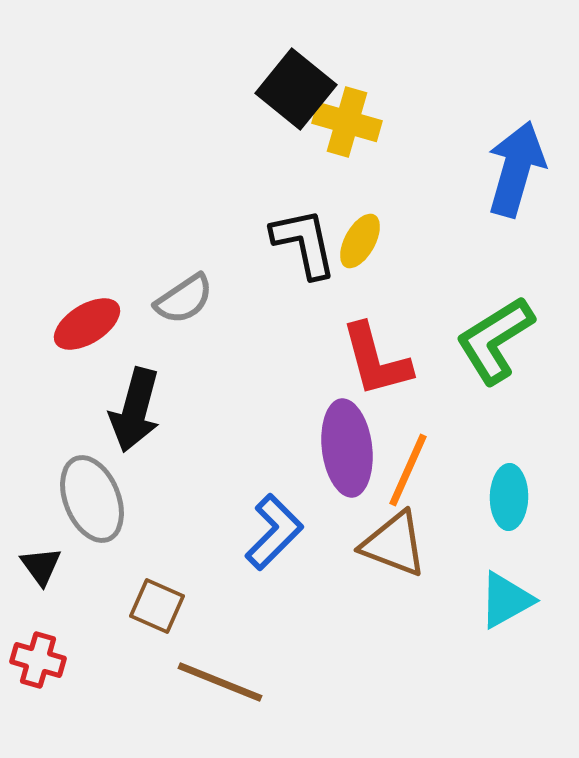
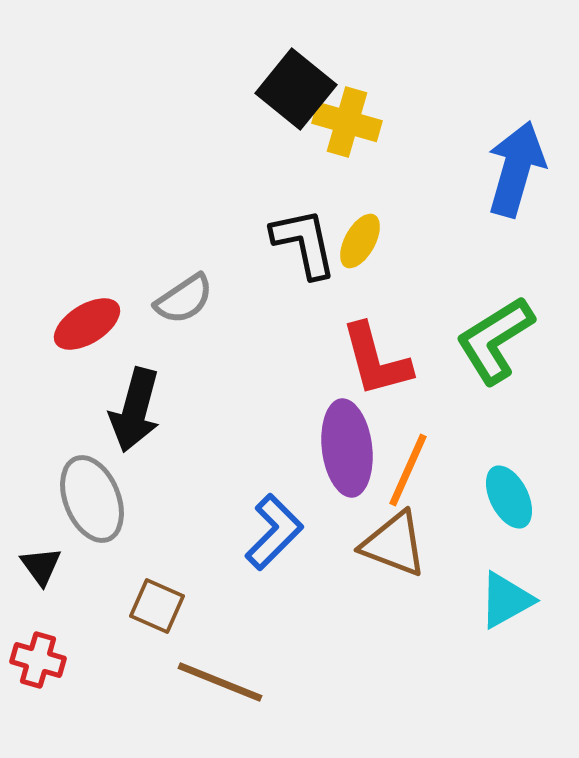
cyan ellipse: rotated 28 degrees counterclockwise
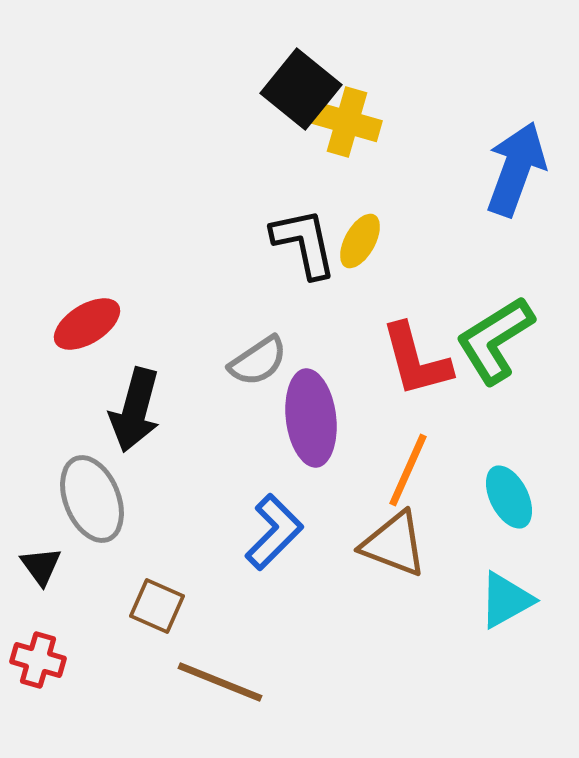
black square: moved 5 px right
blue arrow: rotated 4 degrees clockwise
gray semicircle: moved 74 px right, 62 px down
red L-shape: moved 40 px right
purple ellipse: moved 36 px left, 30 px up
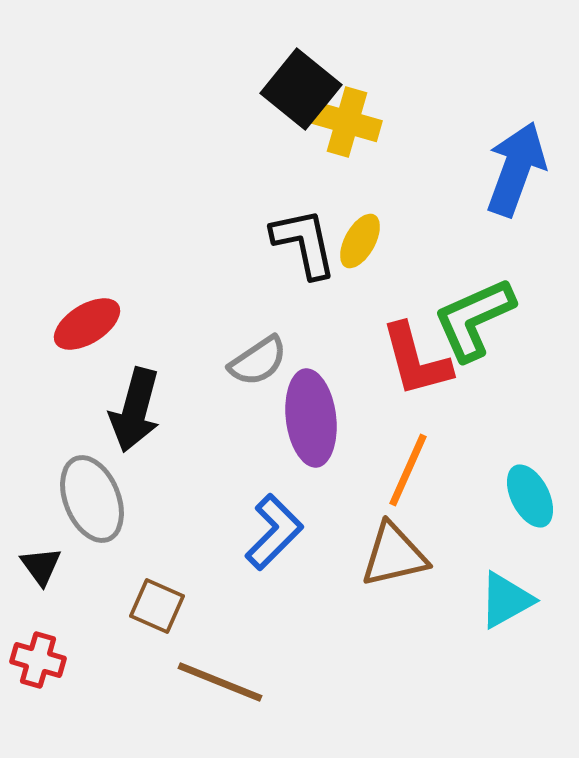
green L-shape: moved 21 px left, 21 px up; rotated 8 degrees clockwise
cyan ellipse: moved 21 px right, 1 px up
brown triangle: moved 11 px down; rotated 34 degrees counterclockwise
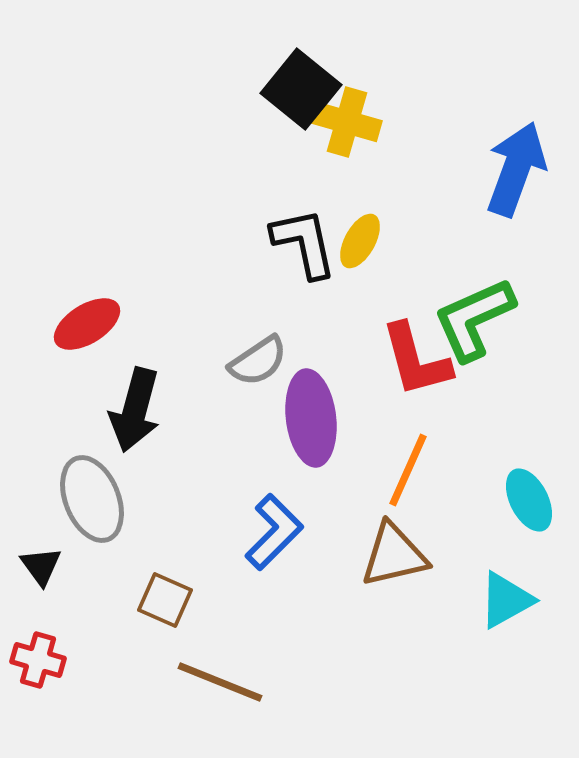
cyan ellipse: moved 1 px left, 4 px down
brown square: moved 8 px right, 6 px up
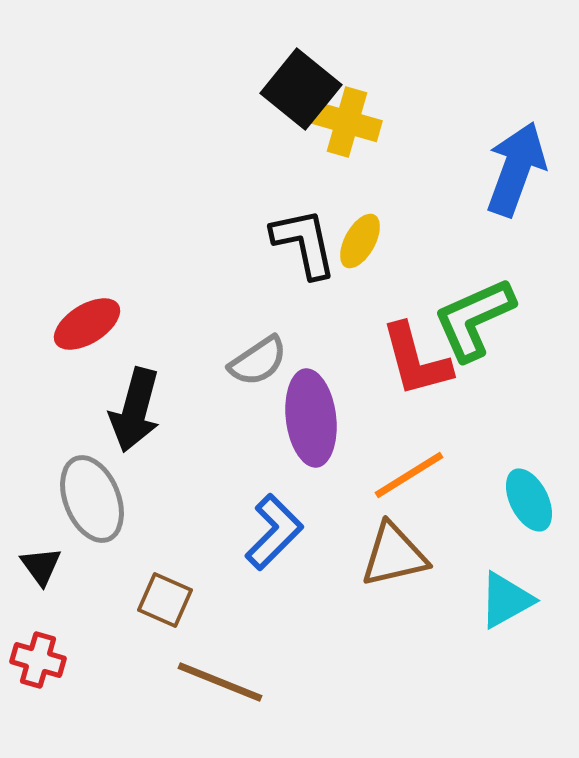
orange line: moved 1 px right, 5 px down; rotated 34 degrees clockwise
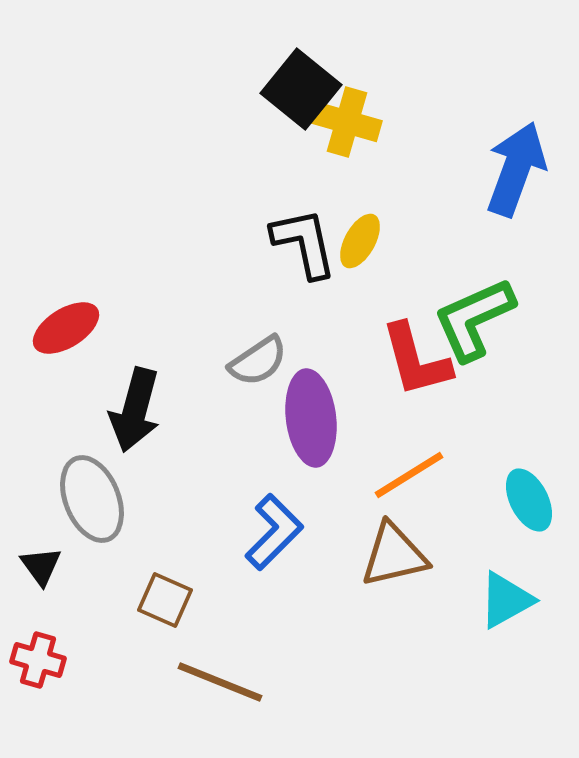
red ellipse: moved 21 px left, 4 px down
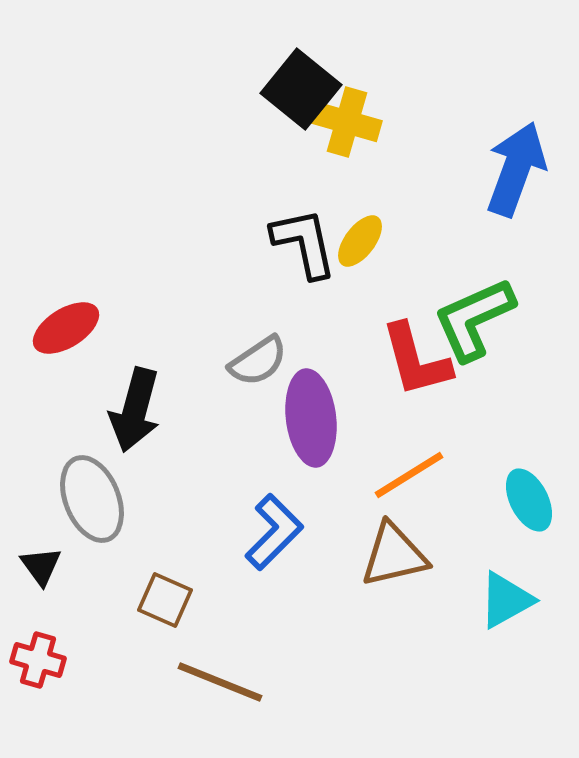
yellow ellipse: rotated 8 degrees clockwise
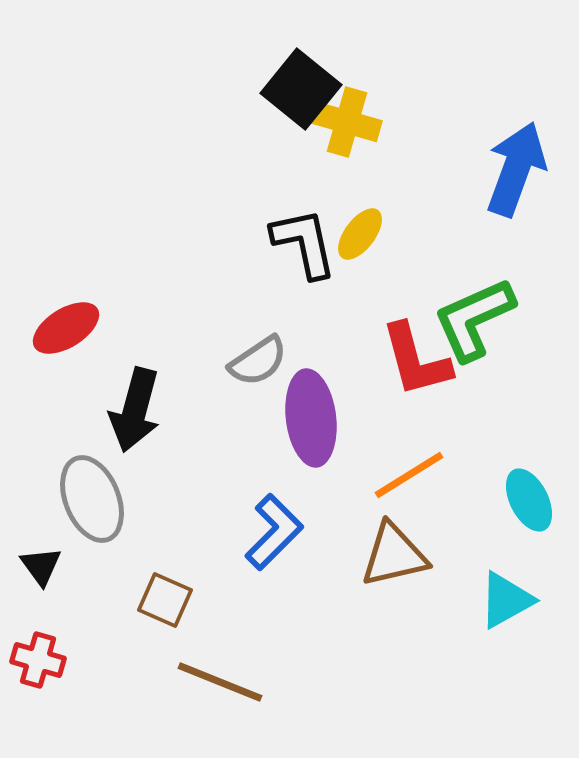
yellow ellipse: moved 7 px up
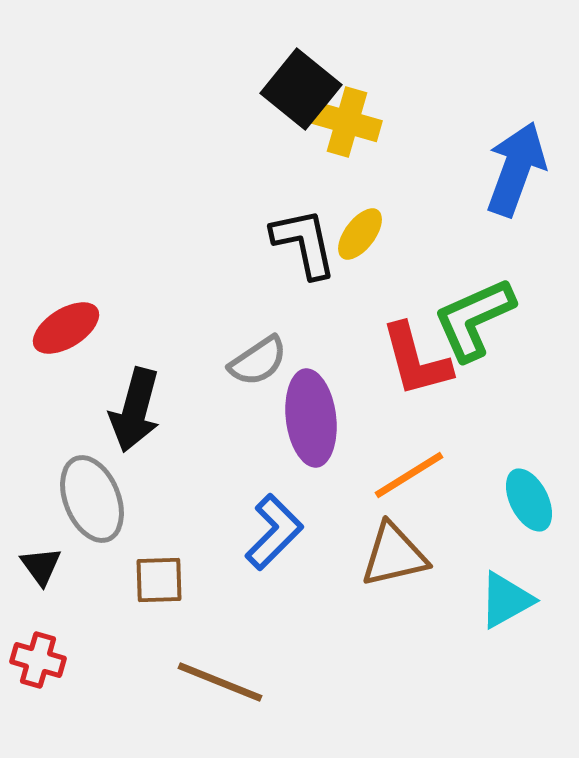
brown square: moved 6 px left, 20 px up; rotated 26 degrees counterclockwise
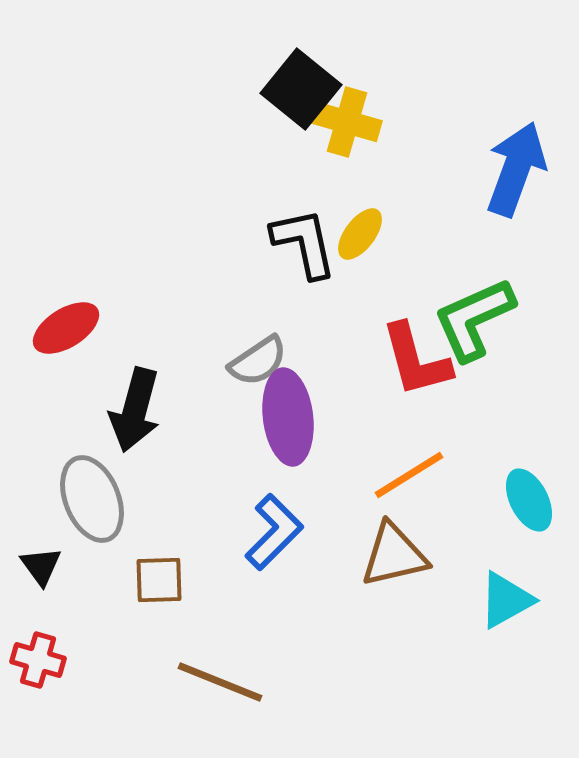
purple ellipse: moved 23 px left, 1 px up
